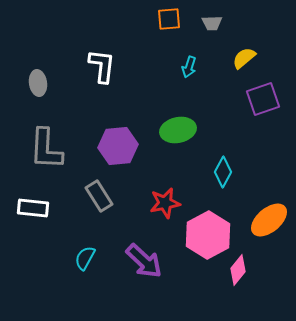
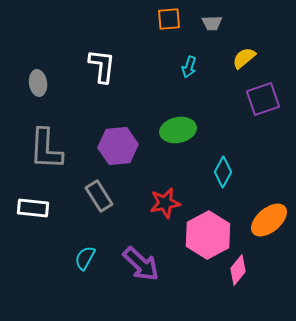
purple arrow: moved 3 px left, 3 px down
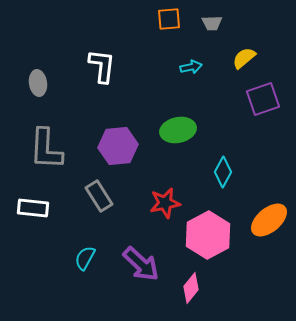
cyan arrow: moved 2 px right; rotated 120 degrees counterclockwise
pink diamond: moved 47 px left, 18 px down
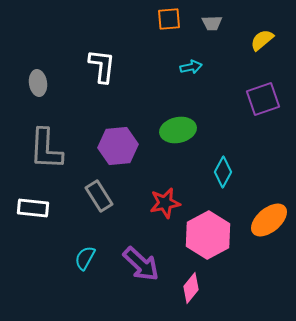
yellow semicircle: moved 18 px right, 18 px up
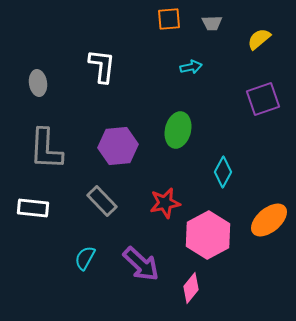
yellow semicircle: moved 3 px left, 1 px up
green ellipse: rotated 64 degrees counterclockwise
gray rectangle: moved 3 px right, 5 px down; rotated 12 degrees counterclockwise
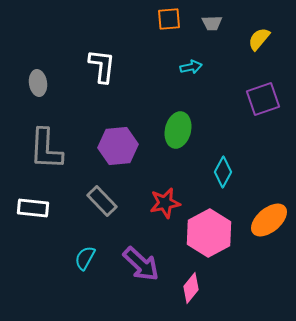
yellow semicircle: rotated 10 degrees counterclockwise
pink hexagon: moved 1 px right, 2 px up
